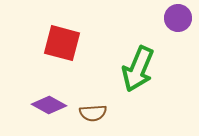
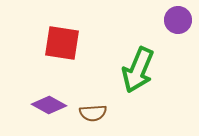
purple circle: moved 2 px down
red square: rotated 6 degrees counterclockwise
green arrow: moved 1 px down
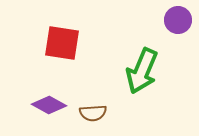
green arrow: moved 4 px right, 1 px down
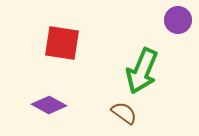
brown semicircle: moved 31 px right; rotated 140 degrees counterclockwise
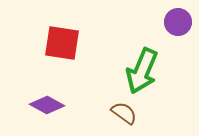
purple circle: moved 2 px down
purple diamond: moved 2 px left
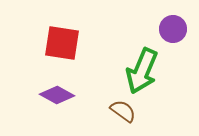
purple circle: moved 5 px left, 7 px down
purple diamond: moved 10 px right, 10 px up
brown semicircle: moved 1 px left, 2 px up
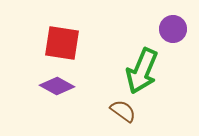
purple diamond: moved 9 px up
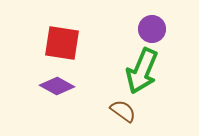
purple circle: moved 21 px left
